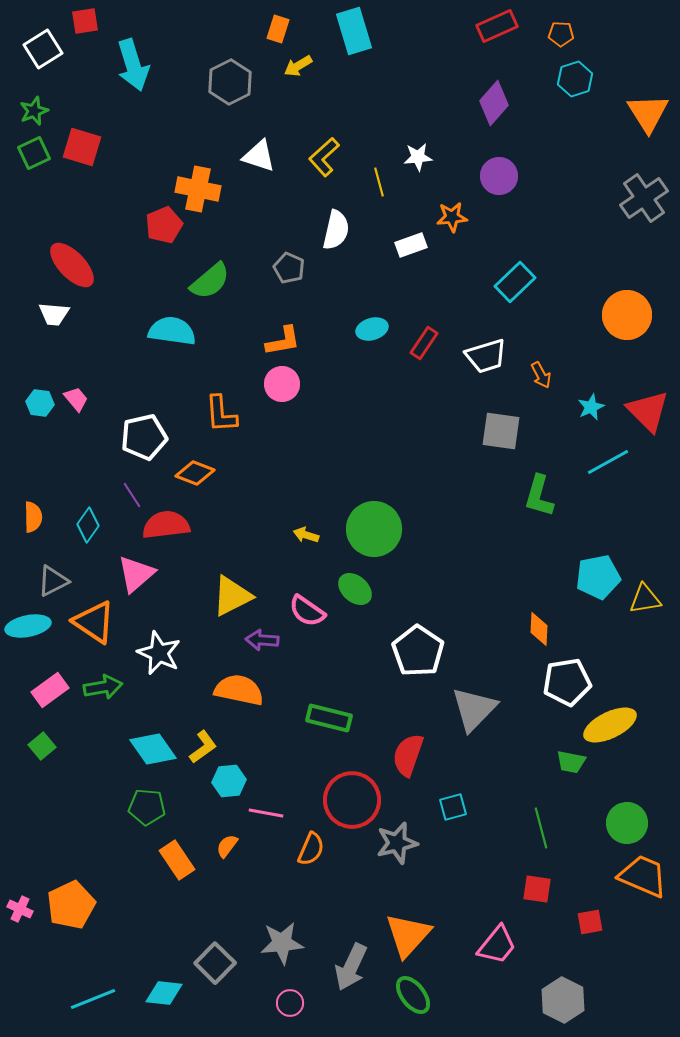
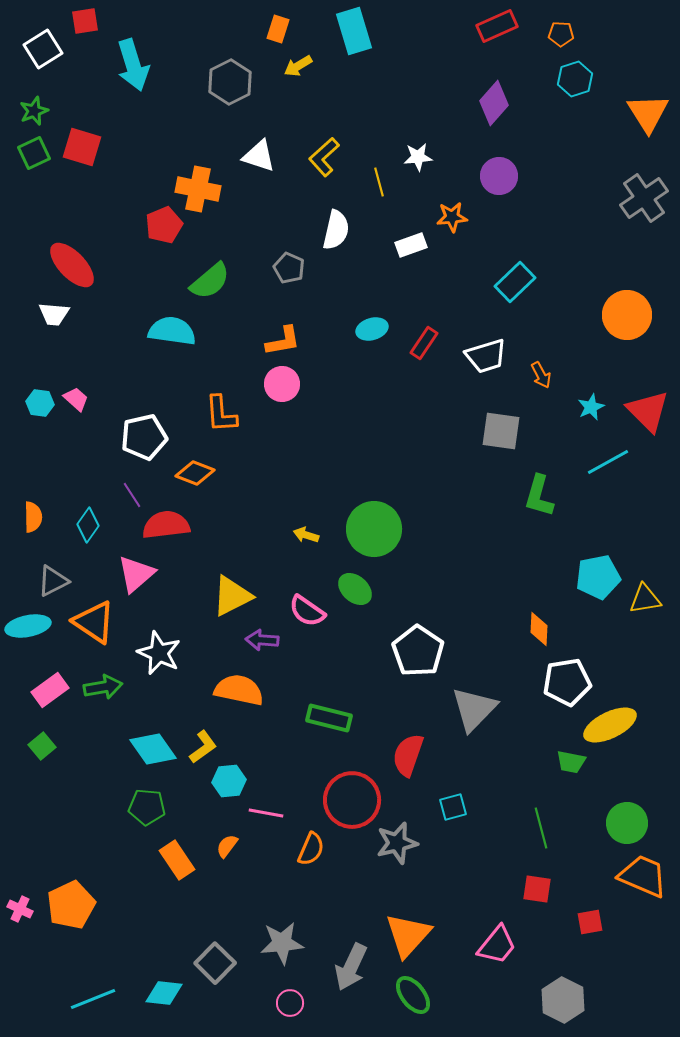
pink trapezoid at (76, 399): rotated 8 degrees counterclockwise
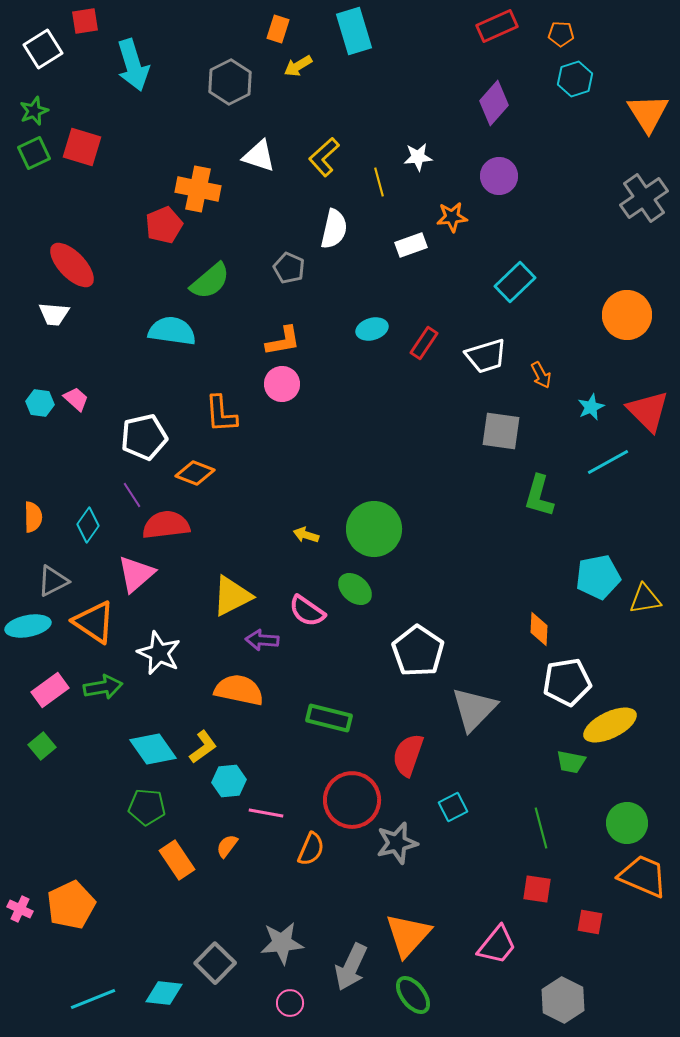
white semicircle at (336, 230): moved 2 px left, 1 px up
cyan square at (453, 807): rotated 12 degrees counterclockwise
red square at (590, 922): rotated 20 degrees clockwise
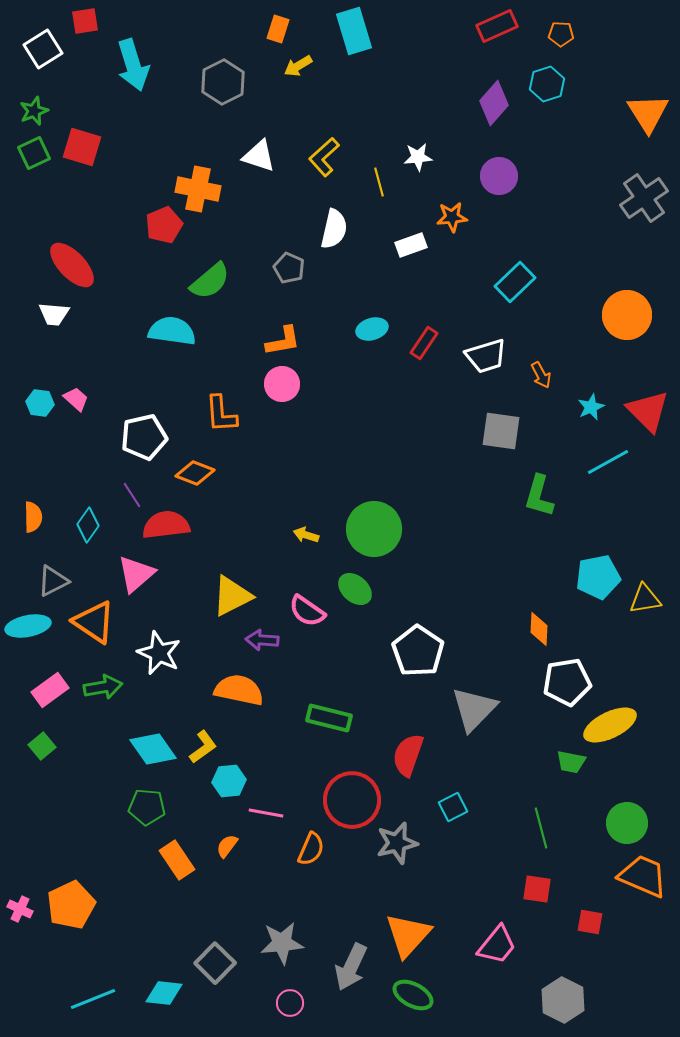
cyan hexagon at (575, 79): moved 28 px left, 5 px down
gray hexagon at (230, 82): moved 7 px left
green ellipse at (413, 995): rotated 24 degrees counterclockwise
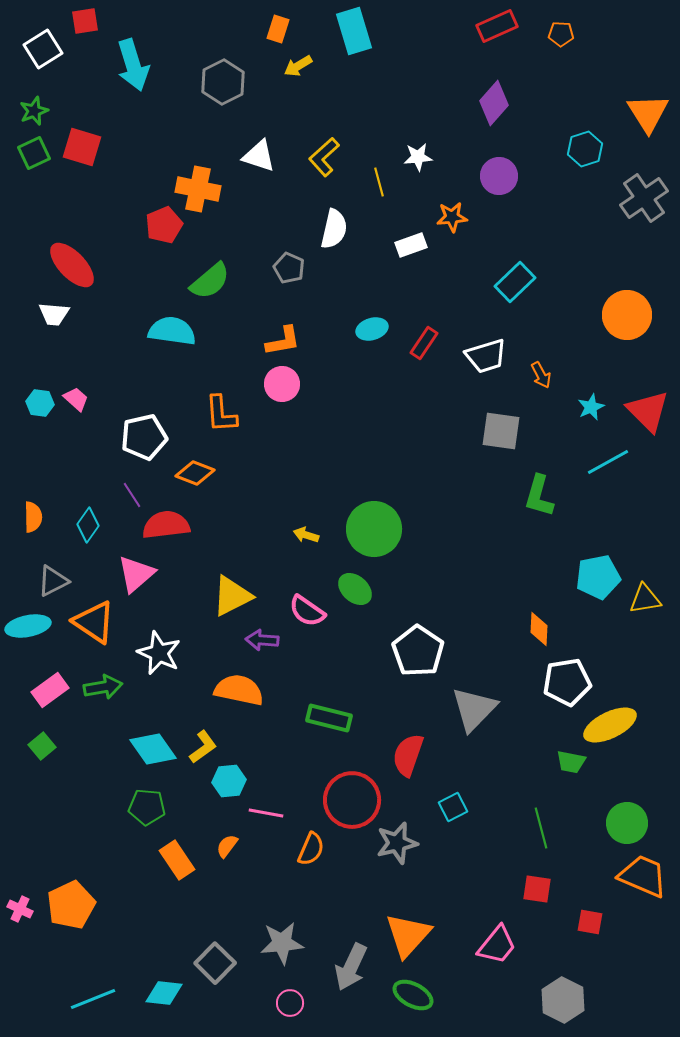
cyan hexagon at (547, 84): moved 38 px right, 65 px down
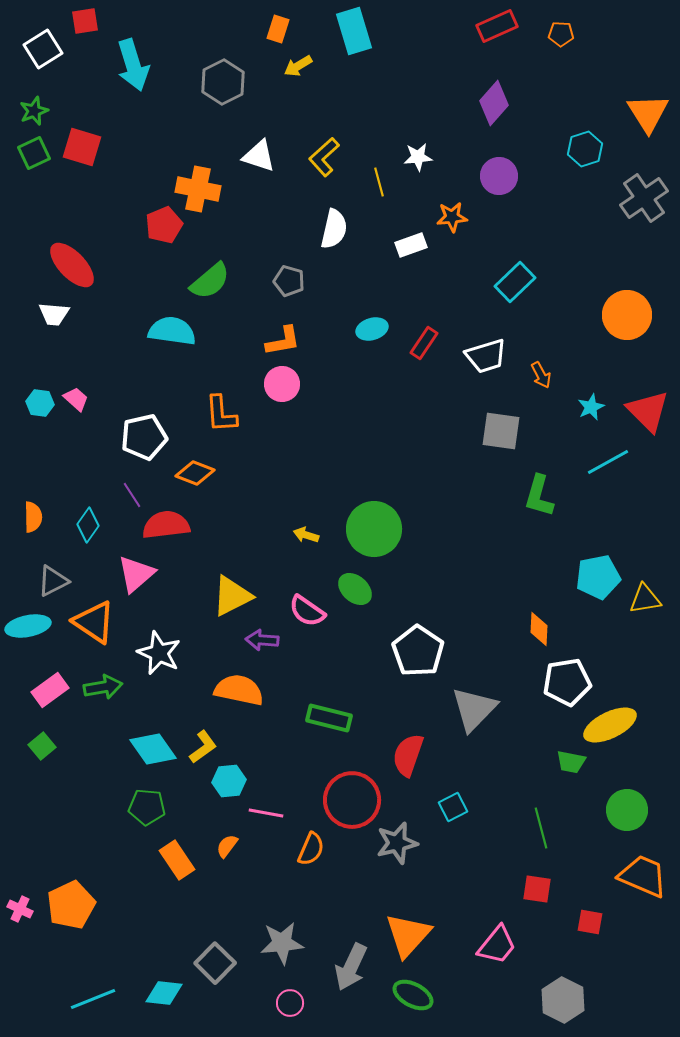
gray pentagon at (289, 268): moved 13 px down; rotated 8 degrees counterclockwise
green circle at (627, 823): moved 13 px up
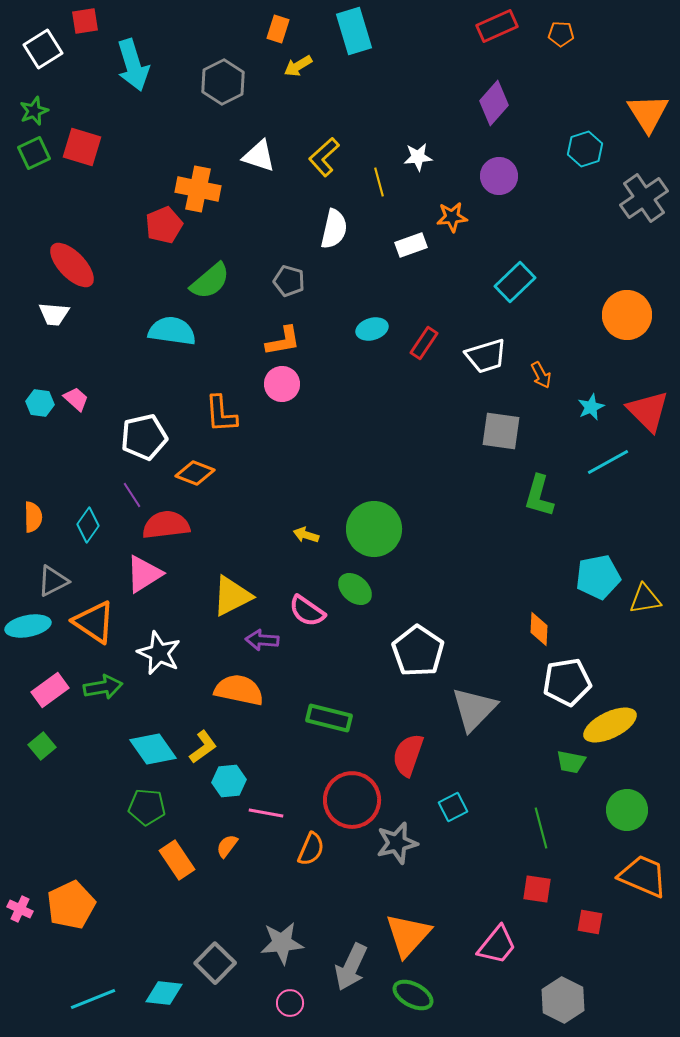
pink triangle at (136, 574): moved 8 px right; rotated 9 degrees clockwise
